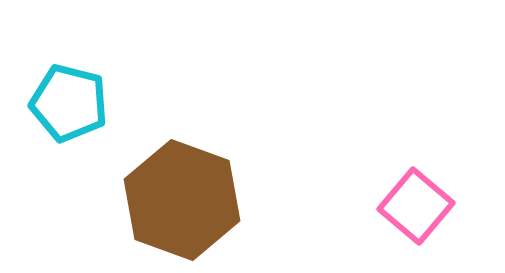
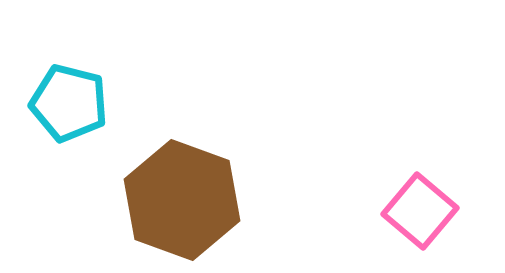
pink square: moved 4 px right, 5 px down
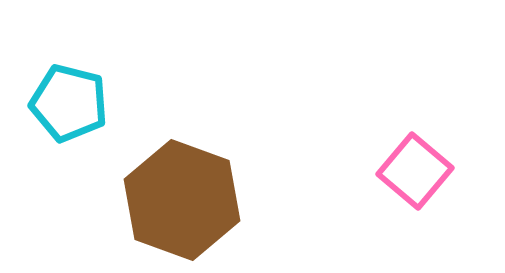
pink square: moved 5 px left, 40 px up
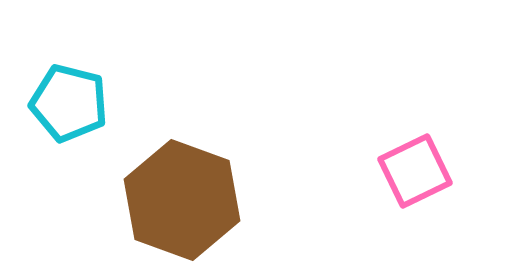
pink square: rotated 24 degrees clockwise
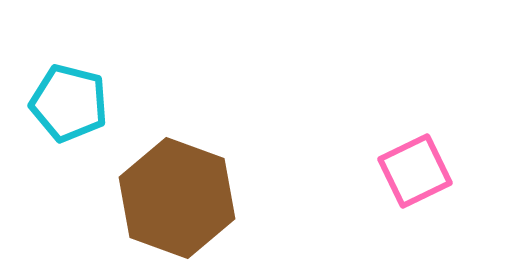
brown hexagon: moved 5 px left, 2 px up
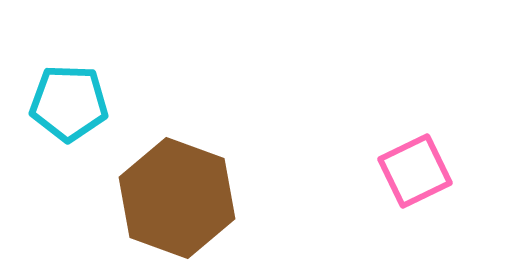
cyan pentagon: rotated 12 degrees counterclockwise
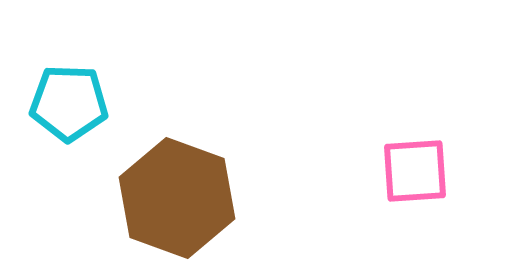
pink square: rotated 22 degrees clockwise
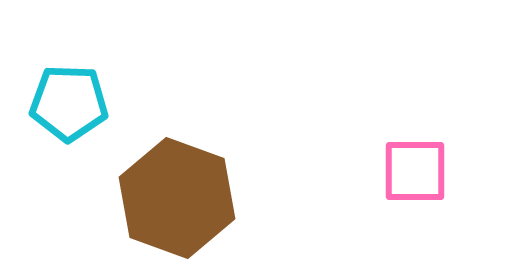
pink square: rotated 4 degrees clockwise
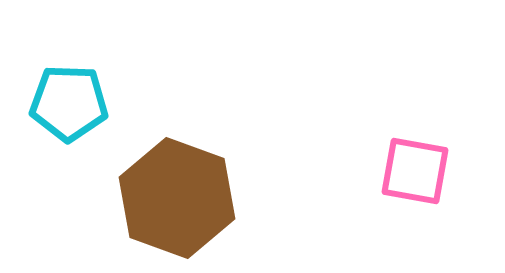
pink square: rotated 10 degrees clockwise
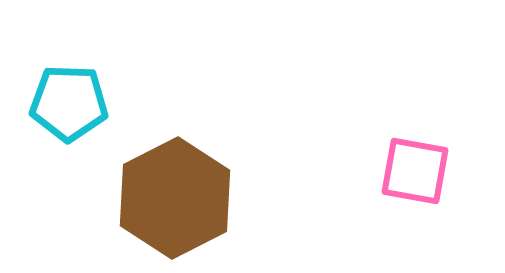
brown hexagon: moved 2 px left; rotated 13 degrees clockwise
